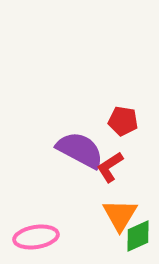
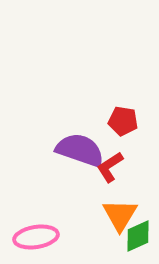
purple semicircle: rotated 9 degrees counterclockwise
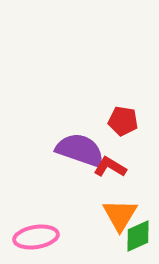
red L-shape: rotated 64 degrees clockwise
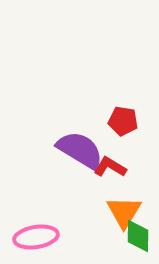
purple semicircle: rotated 12 degrees clockwise
orange triangle: moved 4 px right, 3 px up
green diamond: rotated 64 degrees counterclockwise
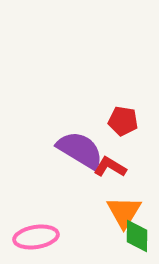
green diamond: moved 1 px left
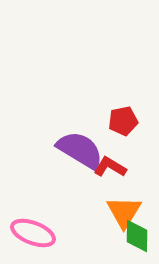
red pentagon: rotated 20 degrees counterclockwise
pink ellipse: moved 3 px left, 4 px up; rotated 30 degrees clockwise
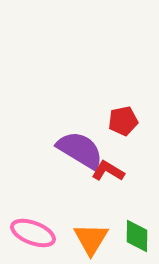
red L-shape: moved 2 px left, 4 px down
orange triangle: moved 33 px left, 27 px down
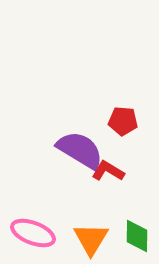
red pentagon: rotated 16 degrees clockwise
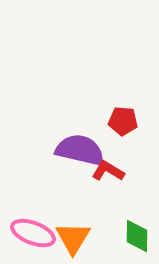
purple semicircle: rotated 18 degrees counterclockwise
orange triangle: moved 18 px left, 1 px up
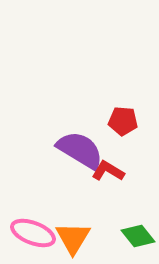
purple semicircle: rotated 18 degrees clockwise
green diamond: moved 1 px right; rotated 40 degrees counterclockwise
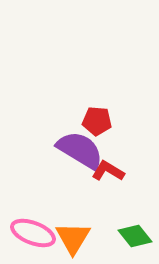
red pentagon: moved 26 px left
green diamond: moved 3 px left
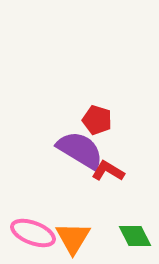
red pentagon: moved 1 px up; rotated 12 degrees clockwise
green diamond: rotated 12 degrees clockwise
